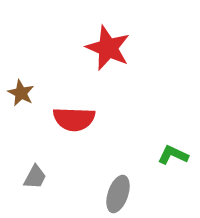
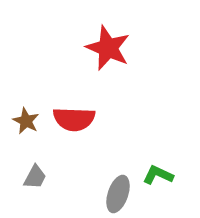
brown star: moved 5 px right, 28 px down
green L-shape: moved 15 px left, 20 px down
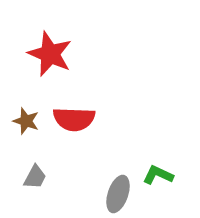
red star: moved 58 px left, 6 px down
brown star: rotated 8 degrees counterclockwise
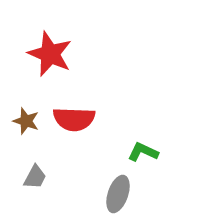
green L-shape: moved 15 px left, 23 px up
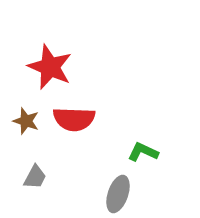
red star: moved 13 px down
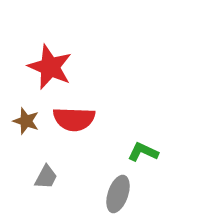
gray trapezoid: moved 11 px right
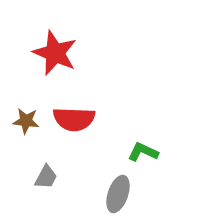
red star: moved 5 px right, 14 px up
brown star: rotated 12 degrees counterclockwise
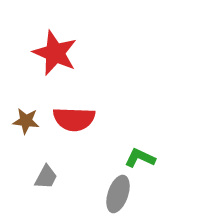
green L-shape: moved 3 px left, 6 px down
